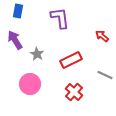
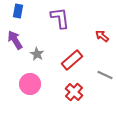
red rectangle: moved 1 px right; rotated 15 degrees counterclockwise
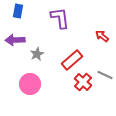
purple arrow: rotated 60 degrees counterclockwise
gray star: rotated 16 degrees clockwise
red cross: moved 9 px right, 10 px up
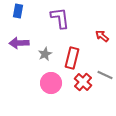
purple arrow: moved 4 px right, 3 px down
gray star: moved 8 px right
red rectangle: moved 2 px up; rotated 35 degrees counterclockwise
pink circle: moved 21 px right, 1 px up
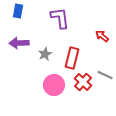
pink circle: moved 3 px right, 2 px down
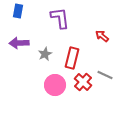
pink circle: moved 1 px right
